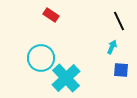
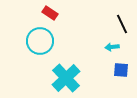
red rectangle: moved 1 px left, 2 px up
black line: moved 3 px right, 3 px down
cyan arrow: rotated 120 degrees counterclockwise
cyan circle: moved 1 px left, 17 px up
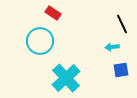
red rectangle: moved 3 px right
blue square: rotated 14 degrees counterclockwise
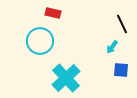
red rectangle: rotated 21 degrees counterclockwise
cyan arrow: rotated 48 degrees counterclockwise
blue square: rotated 14 degrees clockwise
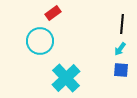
red rectangle: rotated 49 degrees counterclockwise
black line: rotated 30 degrees clockwise
cyan arrow: moved 8 px right, 2 px down
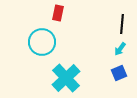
red rectangle: moved 5 px right; rotated 42 degrees counterclockwise
cyan circle: moved 2 px right, 1 px down
blue square: moved 2 px left, 3 px down; rotated 28 degrees counterclockwise
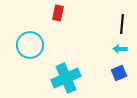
cyan circle: moved 12 px left, 3 px down
cyan arrow: rotated 56 degrees clockwise
cyan cross: rotated 20 degrees clockwise
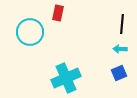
cyan circle: moved 13 px up
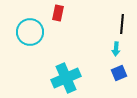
cyan arrow: moved 4 px left; rotated 88 degrees counterclockwise
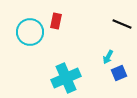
red rectangle: moved 2 px left, 8 px down
black line: rotated 72 degrees counterclockwise
cyan arrow: moved 8 px left, 8 px down; rotated 24 degrees clockwise
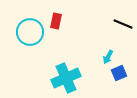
black line: moved 1 px right
